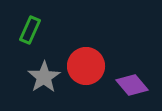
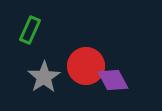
purple diamond: moved 19 px left, 5 px up; rotated 12 degrees clockwise
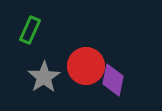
purple diamond: rotated 40 degrees clockwise
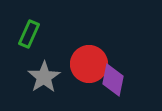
green rectangle: moved 1 px left, 4 px down
red circle: moved 3 px right, 2 px up
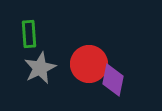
green rectangle: rotated 28 degrees counterclockwise
gray star: moved 4 px left, 9 px up; rotated 8 degrees clockwise
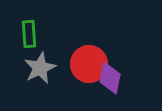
purple diamond: moved 3 px left, 2 px up
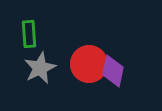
purple diamond: moved 3 px right, 7 px up
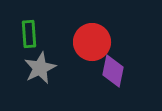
red circle: moved 3 px right, 22 px up
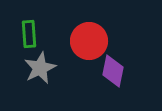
red circle: moved 3 px left, 1 px up
